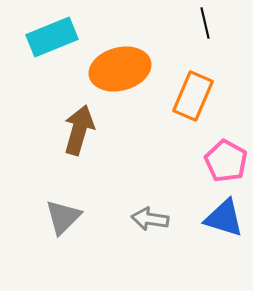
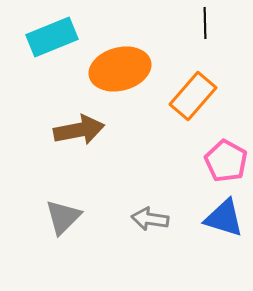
black line: rotated 12 degrees clockwise
orange rectangle: rotated 18 degrees clockwise
brown arrow: rotated 63 degrees clockwise
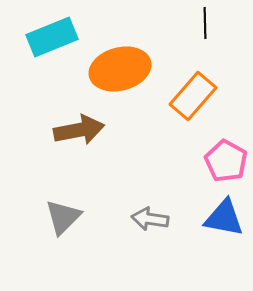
blue triangle: rotated 6 degrees counterclockwise
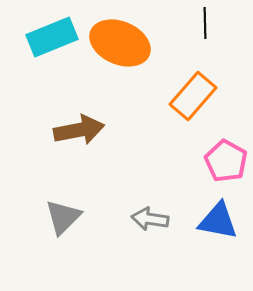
orange ellipse: moved 26 px up; rotated 38 degrees clockwise
blue triangle: moved 6 px left, 3 px down
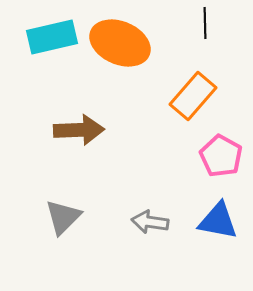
cyan rectangle: rotated 9 degrees clockwise
brown arrow: rotated 9 degrees clockwise
pink pentagon: moved 5 px left, 5 px up
gray arrow: moved 3 px down
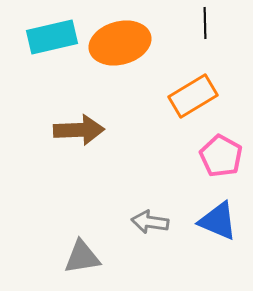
orange ellipse: rotated 38 degrees counterclockwise
orange rectangle: rotated 18 degrees clockwise
gray triangle: moved 19 px right, 40 px down; rotated 36 degrees clockwise
blue triangle: rotated 12 degrees clockwise
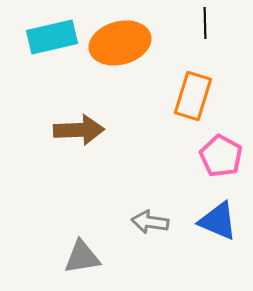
orange rectangle: rotated 42 degrees counterclockwise
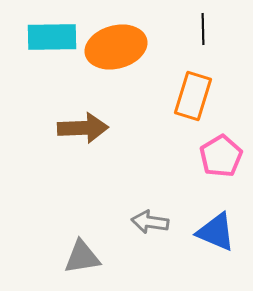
black line: moved 2 px left, 6 px down
cyan rectangle: rotated 12 degrees clockwise
orange ellipse: moved 4 px left, 4 px down
brown arrow: moved 4 px right, 2 px up
pink pentagon: rotated 12 degrees clockwise
blue triangle: moved 2 px left, 11 px down
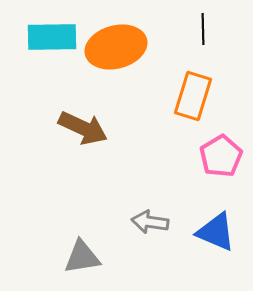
brown arrow: rotated 27 degrees clockwise
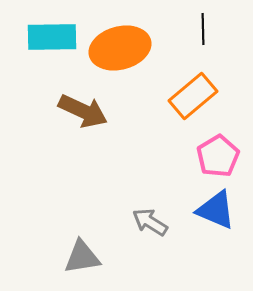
orange ellipse: moved 4 px right, 1 px down
orange rectangle: rotated 33 degrees clockwise
brown arrow: moved 17 px up
pink pentagon: moved 3 px left
gray arrow: rotated 24 degrees clockwise
blue triangle: moved 22 px up
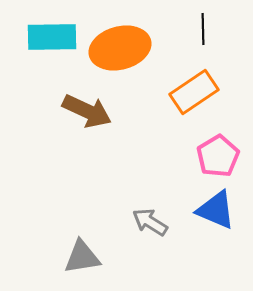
orange rectangle: moved 1 px right, 4 px up; rotated 6 degrees clockwise
brown arrow: moved 4 px right
